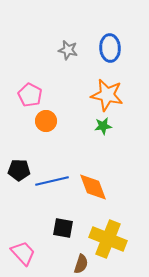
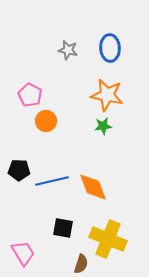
pink trapezoid: rotated 12 degrees clockwise
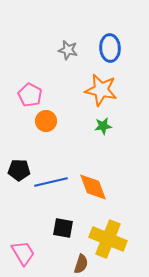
orange star: moved 6 px left, 5 px up
blue line: moved 1 px left, 1 px down
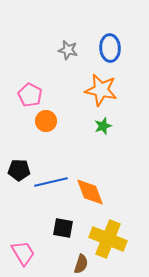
green star: rotated 12 degrees counterclockwise
orange diamond: moved 3 px left, 5 px down
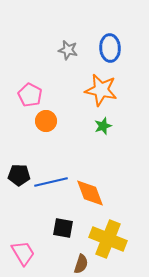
black pentagon: moved 5 px down
orange diamond: moved 1 px down
